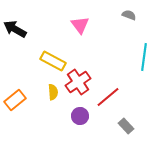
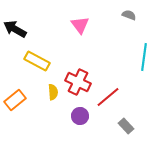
yellow rectangle: moved 16 px left
red cross: rotated 30 degrees counterclockwise
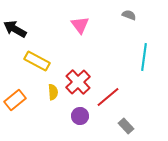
red cross: rotated 20 degrees clockwise
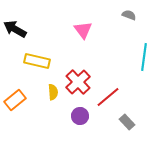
pink triangle: moved 3 px right, 5 px down
yellow rectangle: rotated 15 degrees counterclockwise
gray rectangle: moved 1 px right, 4 px up
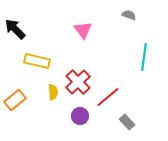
black arrow: rotated 15 degrees clockwise
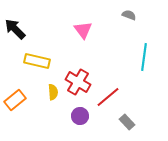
red cross: rotated 15 degrees counterclockwise
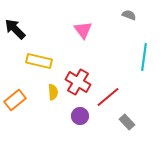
yellow rectangle: moved 2 px right
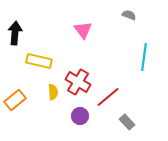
black arrow: moved 4 px down; rotated 50 degrees clockwise
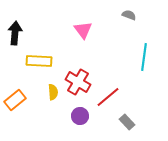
yellow rectangle: rotated 10 degrees counterclockwise
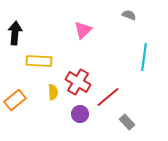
pink triangle: rotated 24 degrees clockwise
purple circle: moved 2 px up
